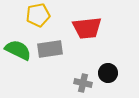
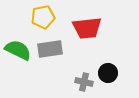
yellow pentagon: moved 5 px right, 2 px down
gray cross: moved 1 px right, 1 px up
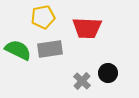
red trapezoid: rotated 8 degrees clockwise
gray cross: moved 2 px left, 1 px up; rotated 30 degrees clockwise
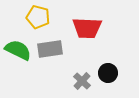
yellow pentagon: moved 5 px left; rotated 25 degrees clockwise
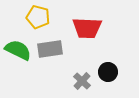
black circle: moved 1 px up
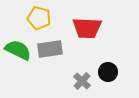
yellow pentagon: moved 1 px right, 1 px down
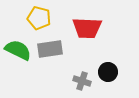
gray cross: rotated 24 degrees counterclockwise
